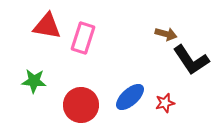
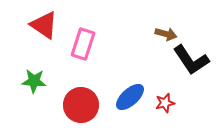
red triangle: moved 3 px left, 1 px up; rotated 24 degrees clockwise
pink rectangle: moved 6 px down
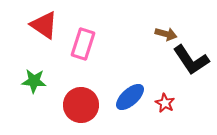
red star: rotated 30 degrees counterclockwise
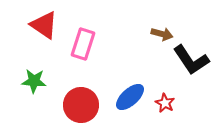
brown arrow: moved 4 px left
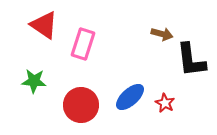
black L-shape: rotated 27 degrees clockwise
